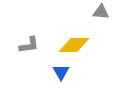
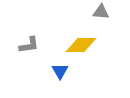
yellow diamond: moved 7 px right
blue triangle: moved 1 px left, 1 px up
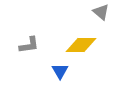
gray triangle: rotated 36 degrees clockwise
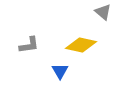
gray triangle: moved 2 px right
yellow diamond: rotated 12 degrees clockwise
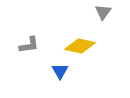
gray triangle: rotated 24 degrees clockwise
yellow diamond: moved 1 px left, 1 px down
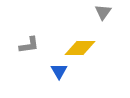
yellow diamond: moved 2 px down; rotated 12 degrees counterclockwise
blue triangle: moved 1 px left
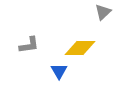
gray triangle: rotated 12 degrees clockwise
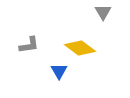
gray triangle: rotated 18 degrees counterclockwise
yellow diamond: rotated 36 degrees clockwise
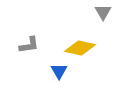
yellow diamond: rotated 24 degrees counterclockwise
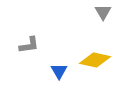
yellow diamond: moved 15 px right, 12 px down
